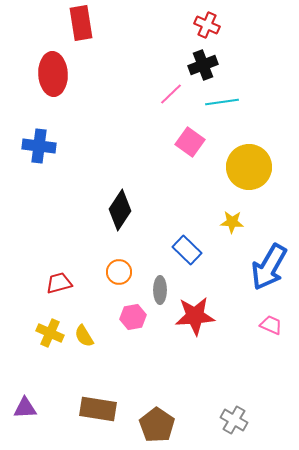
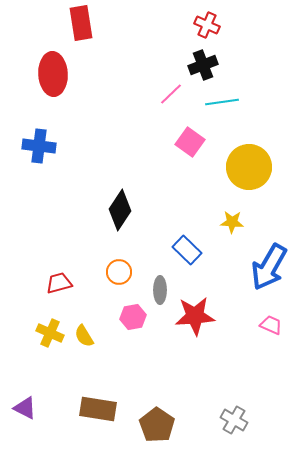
purple triangle: rotated 30 degrees clockwise
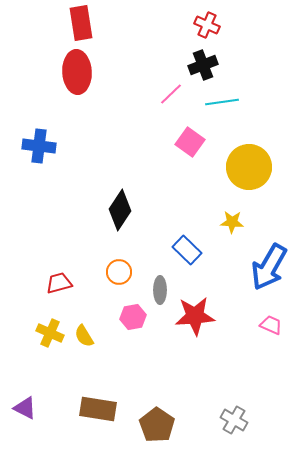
red ellipse: moved 24 px right, 2 px up
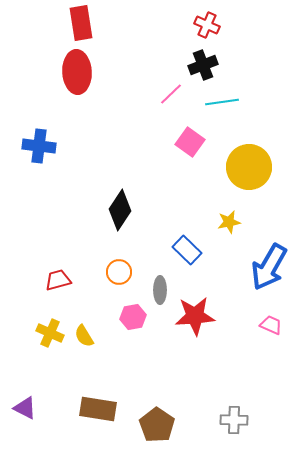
yellow star: moved 3 px left; rotated 15 degrees counterclockwise
red trapezoid: moved 1 px left, 3 px up
gray cross: rotated 28 degrees counterclockwise
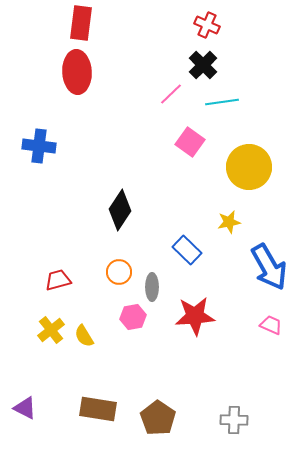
red rectangle: rotated 16 degrees clockwise
black cross: rotated 24 degrees counterclockwise
blue arrow: rotated 60 degrees counterclockwise
gray ellipse: moved 8 px left, 3 px up
yellow cross: moved 1 px right, 3 px up; rotated 28 degrees clockwise
brown pentagon: moved 1 px right, 7 px up
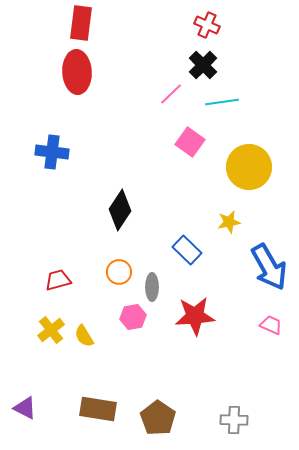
blue cross: moved 13 px right, 6 px down
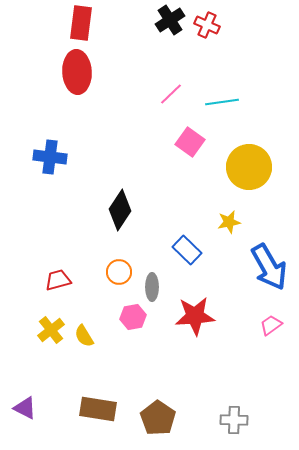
black cross: moved 33 px left, 45 px up; rotated 12 degrees clockwise
blue cross: moved 2 px left, 5 px down
pink trapezoid: rotated 60 degrees counterclockwise
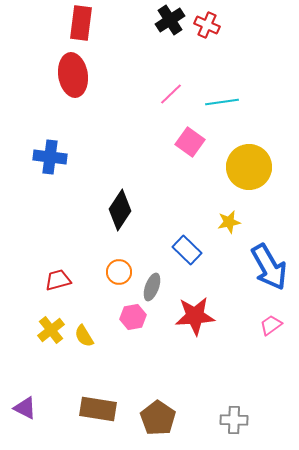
red ellipse: moved 4 px left, 3 px down; rotated 6 degrees counterclockwise
gray ellipse: rotated 20 degrees clockwise
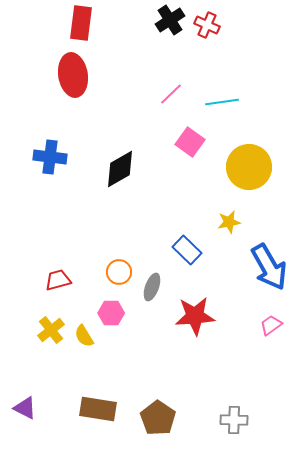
black diamond: moved 41 px up; rotated 27 degrees clockwise
pink hexagon: moved 22 px left, 4 px up; rotated 10 degrees clockwise
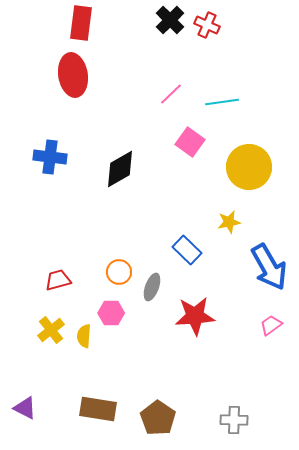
black cross: rotated 12 degrees counterclockwise
yellow semicircle: rotated 35 degrees clockwise
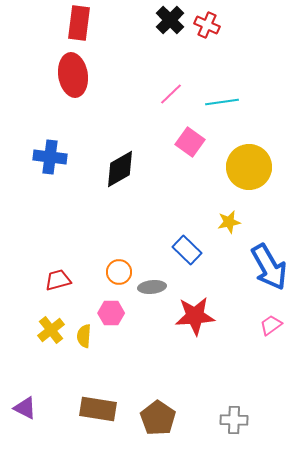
red rectangle: moved 2 px left
gray ellipse: rotated 64 degrees clockwise
